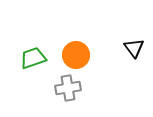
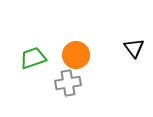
gray cross: moved 5 px up
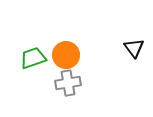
orange circle: moved 10 px left
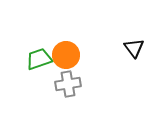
green trapezoid: moved 6 px right, 1 px down
gray cross: moved 1 px down
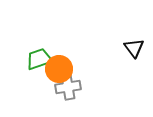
orange circle: moved 7 px left, 14 px down
gray cross: moved 3 px down
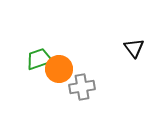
gray cross: moved 14 px right
